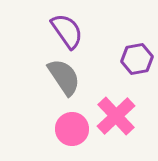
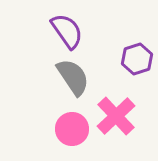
purple hexagon: rotated 8 degrees counterclockwise
gray semicircle: moved 9 px right
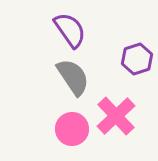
purple semicircle: moved 3 px right, 1 px up
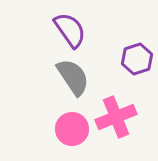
pink cross: moved 1 px down; rotated 21 degrees clockwise
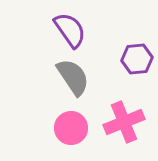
purple hexagon: rotated 12 degrees clockwise
pink cross: moved 8 px right, 5 px down
pink circle: moved 1 px left, 1 px up
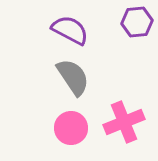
purple semicircle: rotated 27 degrees counterclockwise
purple hexagon: moved 37 px up
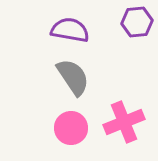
purple semicircle: rotated 18 degrees counterclockwise
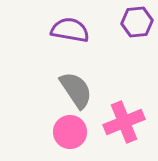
gray semicircle: moved 3 px right, 13 px down
pink circle: moved 1 px left, 4 px down
